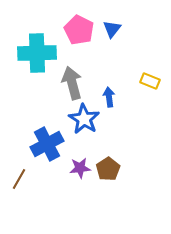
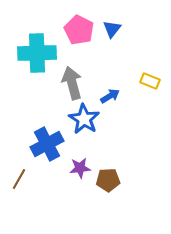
blue arrow: moved 1 px right, 1 px up; rotated 66 degrees clockwise
brown pentagon: moved 11 px down; rotated 30 degrees clockwise
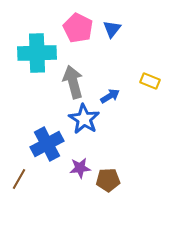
pink pentagon: moved 1 px left, 2 px up
gray arrow: moved 1 px right, 1 px up
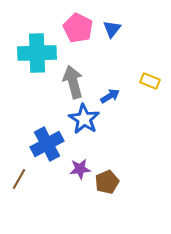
purple star: moved 1 px down
brown pentagon: moved 1 px left, 2 px down; rotated 20 degrees counterclockwise
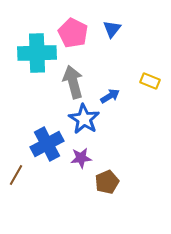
pink pentagon: moved 5 px left, 5 px down
purple star: moved 1 px right, 11 px up
brown line: moved 3 px left, 4 px up
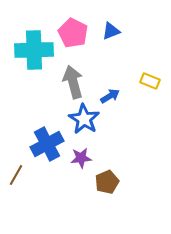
blue triangle: moved 1 px left, 2 px down; rotated 30 degrees clockwise
cyan cross: moved 3 px left, 3 px up
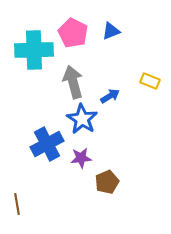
blue star: moved 2 px left
brown line: moved 1 px right, 29 px down; rotated 40 degrees counterclockwise
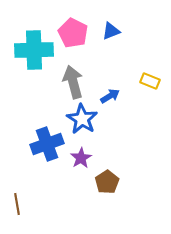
blue cross: rotated 8 degrees clockwise
purple star: rotated 25 degrees counterclockwise
brown pentagon: rotated 10 degrees counterclockwise
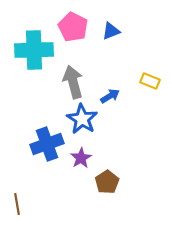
pink pentagon: moved 6 px up
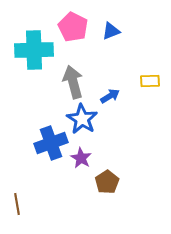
yellow rectangle: rotated 24 degrees counterclockwise
blue cross: moved 4 px right, 1 px up
purple star: rotated 10 degrees counterclockwise
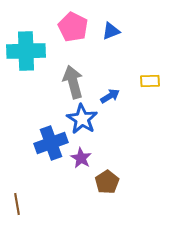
cyan cross: moved 8 px left, 1 px down
